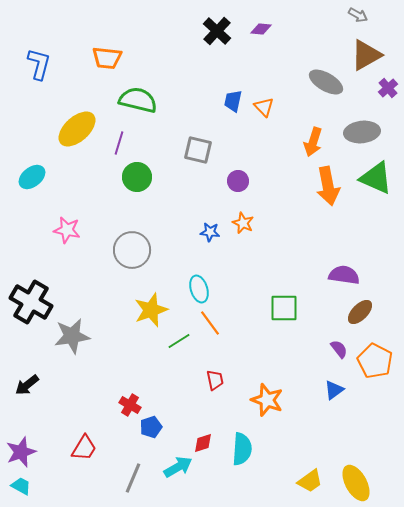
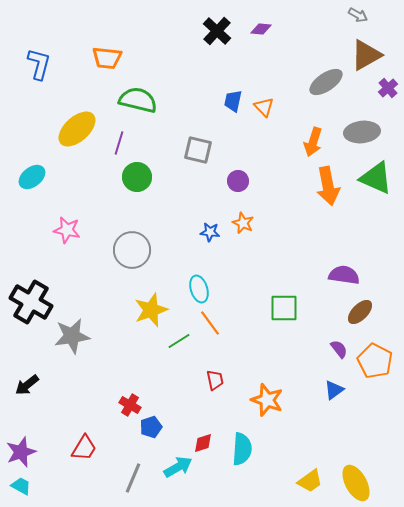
gray ellipse at (326, 82): rotated 64 degrees counterclockwise
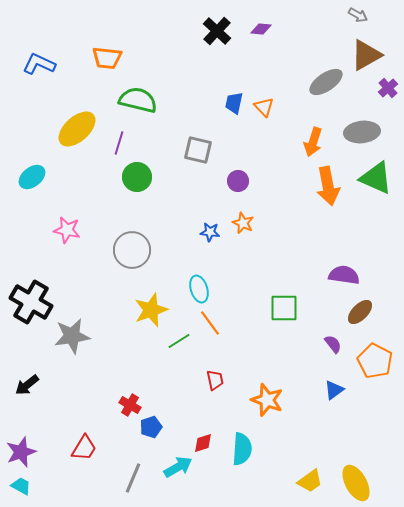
blue L-shape at (39, 64): rotated 80 degrees counterclockwise
blue trapezoid at (233, 101): moved 1 px right, 2 px down
purple semicircle at (339, 349): moved 6 px left, 5 px up
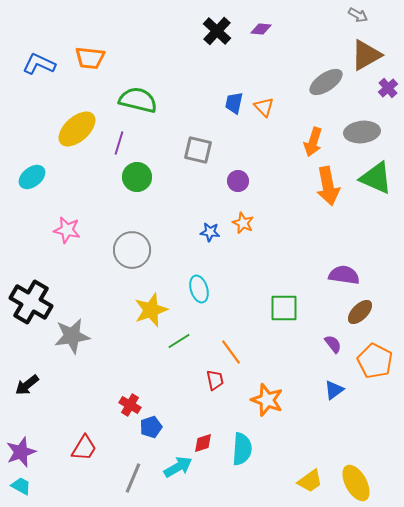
orange trapezoid at (107, 58): moved 17 px left
orange line at (210, 323): moved 21 px right, 29 px down
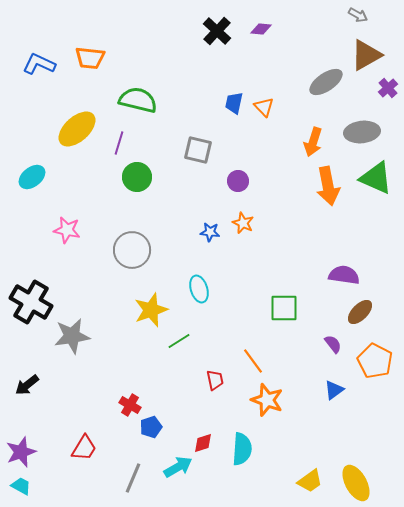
orange line at (231, 352): moved 22 px right, 9 px down
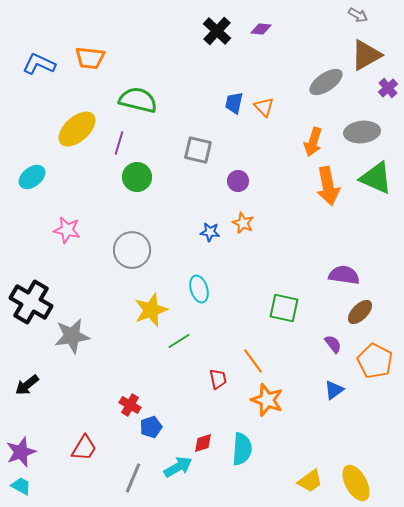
green square at (284, 308): rotated 12 degrees clockwise
red trapezoid at (215, 380): moved 3 px right, 1 px up
